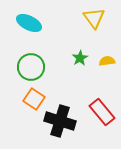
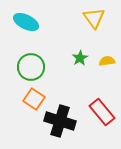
cyan ellipse: moved 3 px left, 1 px up
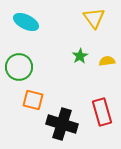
green star: moved 2 px up
green circle: moved 12 px left
orange square: moved 1 px left, 1 px down; rotated 20 degrees counterclockwise
red rectangle: rotated 24 degrees clockwise
black cross: moved 2 px right, 3 px down
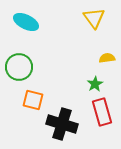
green star: moved 15 px right, 28 px down
yellow semicircle: moved 3 px up
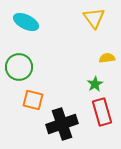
black cross: rotated 36 degrees counterclockwise
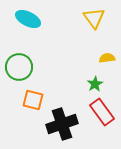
cyan ellipse: moved 2 px right, 3 px up
red rectangle: rotated 20 degrees counterclockwise
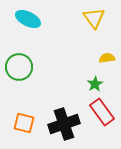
orange square: moved 9 px left, 23 px down
black cross: moved 2 px right
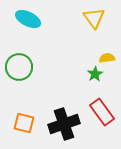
green star: moved 10 px up
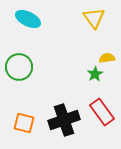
black cross: moved 4 px up
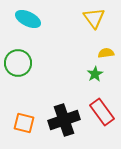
yellow semicircle: moved 1 px left, 5 px up
green circle: moved 1 px left, 4 px up
